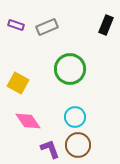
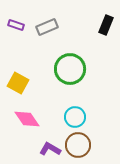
pink diamond: moved 1 px left, 2 px up
purple L-shape: rotated 40 degrees counterclockwise
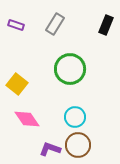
gray rectangle: moved 8 px right, 3 px up; rotated 35 degrees counterclockwise
yellow square: moved 1 px left, 1 px down; rotated 10 degrees clockwise
purple L-shape: rotated 10 degrees counterclockwise
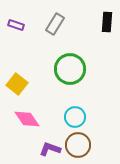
black rectangle: moved 1 px right, 3 px up; rotated 18 degrees counterclockwise
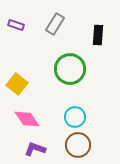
black rectangle: moved 9 px left, 13 px down
purple L-shape: moved 15 px left
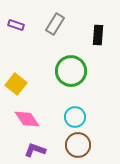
green circle: moved 1 px right, 2 px down
yellow square: moved 1 px left
purple L-shape: moved 1 px down
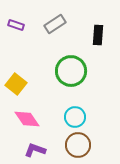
gray rectangle: rotated 25 degrees clockwise
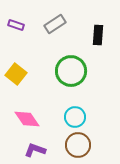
yellow square: moved 10 px up
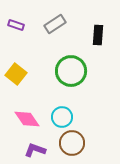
cyan circle: moved 13 px left
brown circle: moved 6 px left, 2 px up
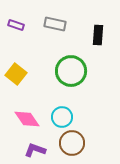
gray rectangle: rotated 45 degrees clockwise
